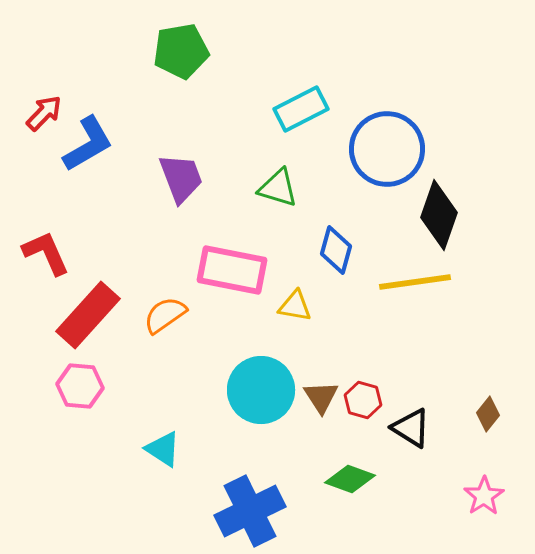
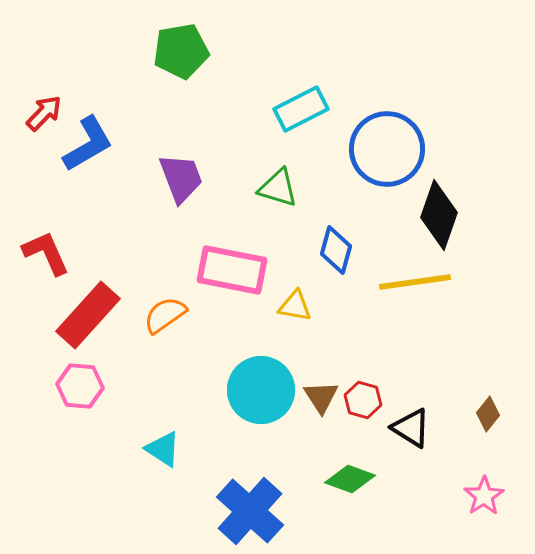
blue cross: rotated 22 degrees counterclockwise
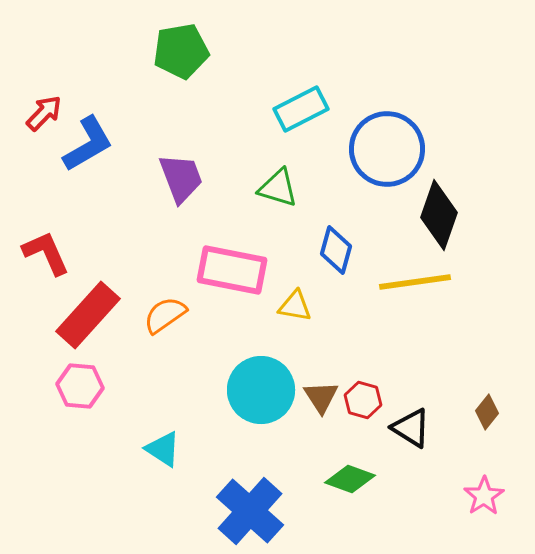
brown diamond: moved 1 px left, 2 px up
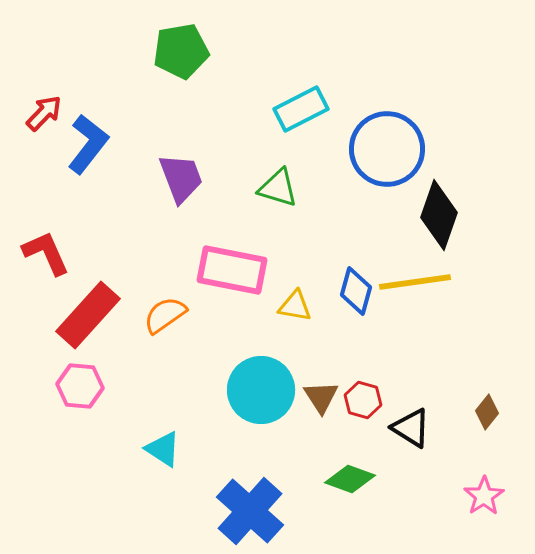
blue L-shape: rotated 22 degrees counterclockwise
blue diamond: moved 20 px right, 41 px down
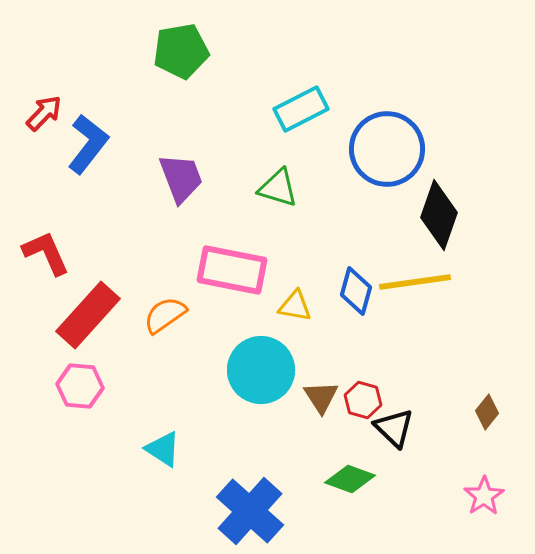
cyan circle: moved 20 px up
black triangle: moved 17 px left; rotated 12 degrees clockwise
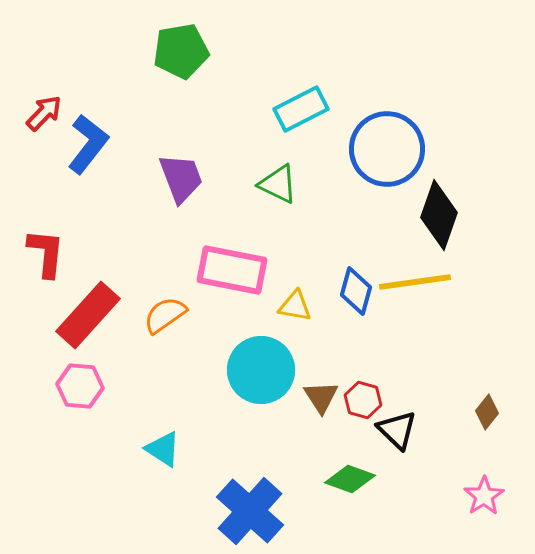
green triangle: moved 4 px up; rotated 9 degrees clockwise
red L-shape: rotated 30 degrees clockwise
black triangle: moved 3 px right, 2 px down
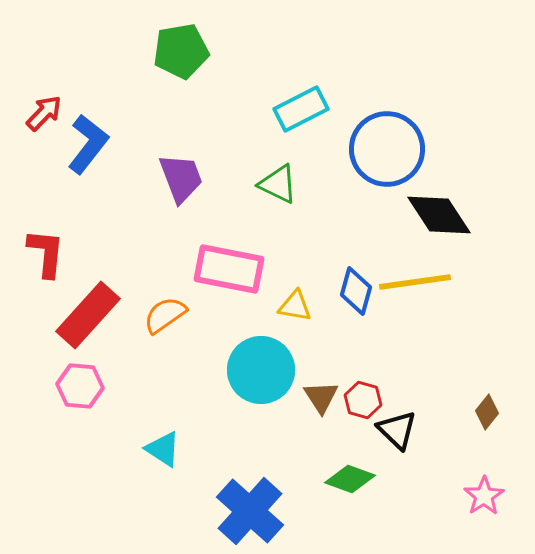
black diamond: rotated 52 degrees counterclockwise
pink rectangle: moved 3 px left, 1 px up
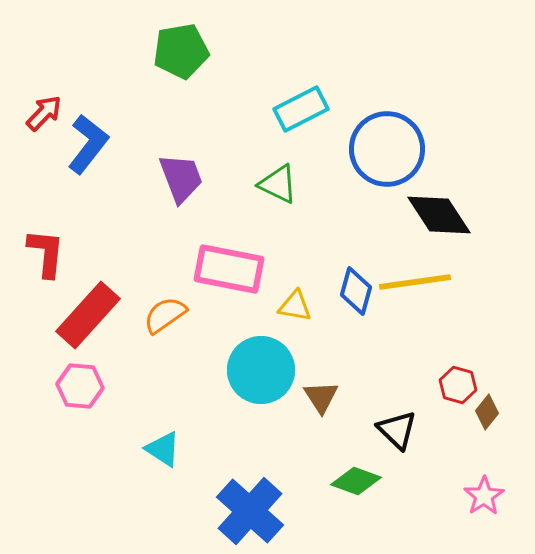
red hexagon: moved 95 px right, 15 px up
green diamond: moved 6 px right, 2 px down
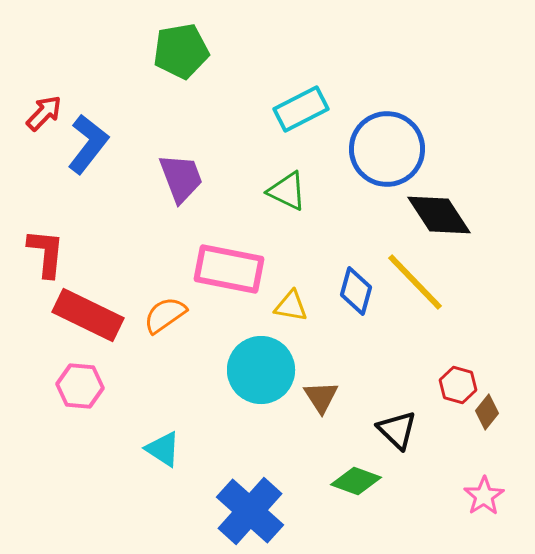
green triangle: moved 9 px right, 7 px down
yellow line: rotated 54 degrees clockwise
yellow triangle: moved 4 px left
red rectangle: rotated 74 degrees clockwise
